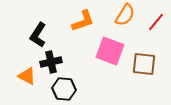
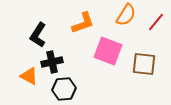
orange semicircle: moved 1 px right
orange L-shape: moved 2 px down
pink square: moved 2 px left
black cross: moved 1 px right
orange triangle: moved 2 px right
black hexagon: rotated 10 degrees counterclockwise
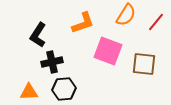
orange triangle: moved 16 px down; rotated 30 degrees counterclockwise
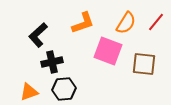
orange semicircle: moved 8 px down
black L-shape: rotated 15 degrees clockwise
orange triangle: rotated 18 degrees counterclockwise
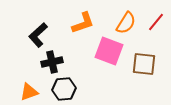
pink square: moved 1 px right
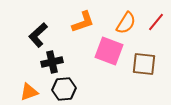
orange L-shape: moved 1 px up
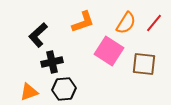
red line: moved 2 px left, 1 px down
pink square: rotated 12 degrees clockwise
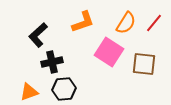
pink square: moved 1 px down
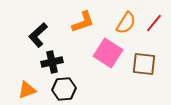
pink square: moved 1 px left, 1 px down
orange triangle: moved 2 px left, 2 px up
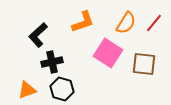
black hexagon: moved 2 px left; rotated 20 degrees clockwise
